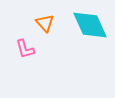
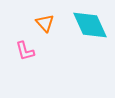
pink L-shape: moved 2 px down
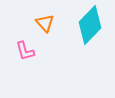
cyan diamond: rotated 69 degrees clockwise
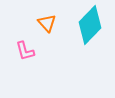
orange triangle: moved 2 px right
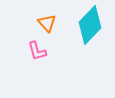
pink L-shape: moved 12 px right
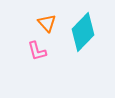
cyan diamond: moved 7 px left, 7 px down
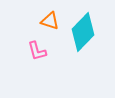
orange triangle: moved 3 px right, 2 px up; rotated 30 degrees counterclockwise
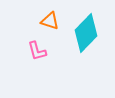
cyan diamond: moved 3 px right, 1 px down
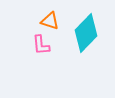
pink L-shape: moved 4 px right, 6 px up; rotated 10 degrees clockwise
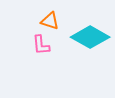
cyan diamond: moved 4 px right, 4 px down; rotated 75 degrees clockwise
